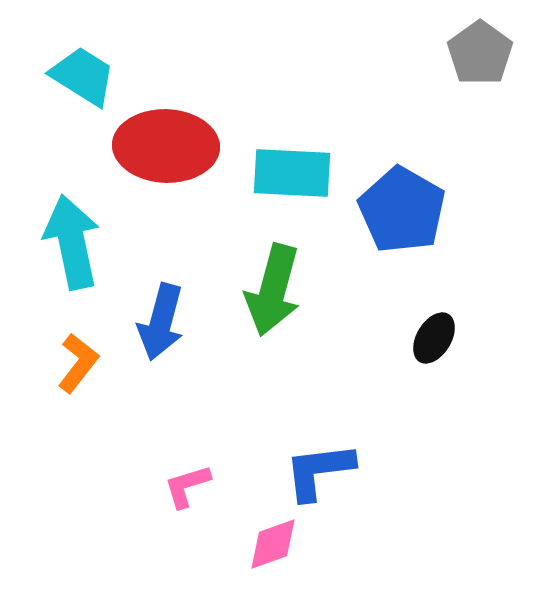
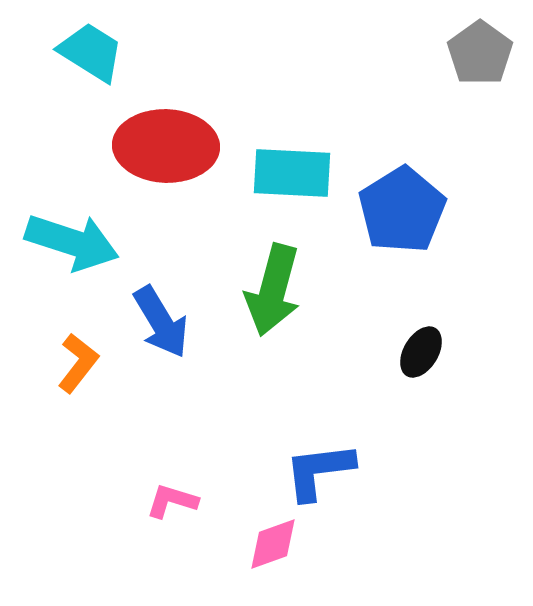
cyan trapezoid: moved 8 px right, 24 px up
blue pentagon: rotated 10 degrees clockwise
cyan arrow: rotated 120 degrees clockwise
blue arrow: rotated 46 degrees counterclockwise
black ellipse: moved 13 px left, 14 px down
pink L-shape: moved 15 px left, 15 px down; rotated 34 degrees clockwise
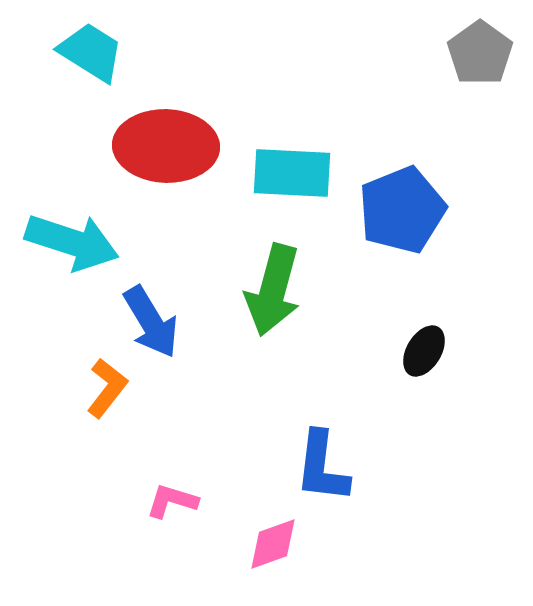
blue pentagon: rotated 10 degrees clockwise
blue arrow: moved 10 px left
black ellipse: moved 3 px right, 1 px up
orange L-shape: moved 29 px right, 25 px down
blue L-shape: moved 3 px right, 4 px up; rotated 76 degrees counterclockwise
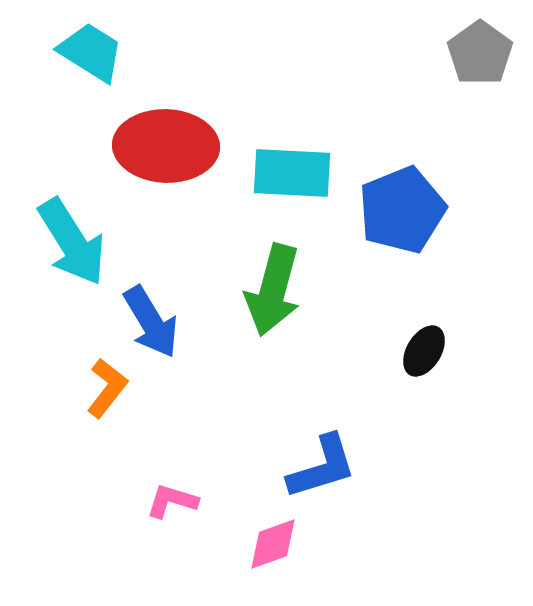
cyan arrow: rotated 40 degrees clockwise
blue L-shape: rotated 114 degrees counterclockwise
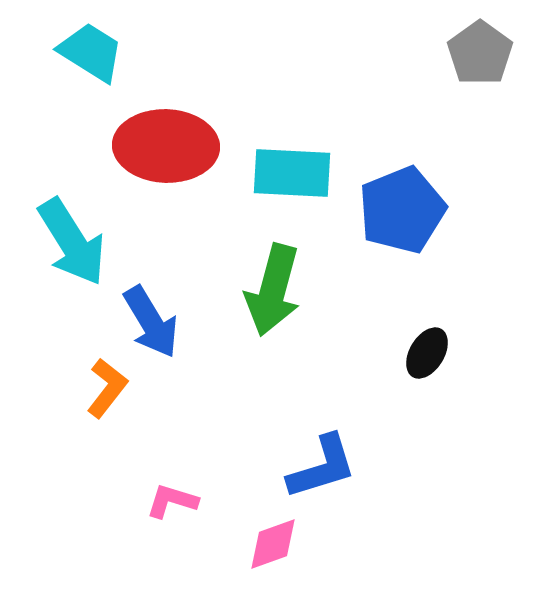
black ellipse: moved 3 px right, 2 px down
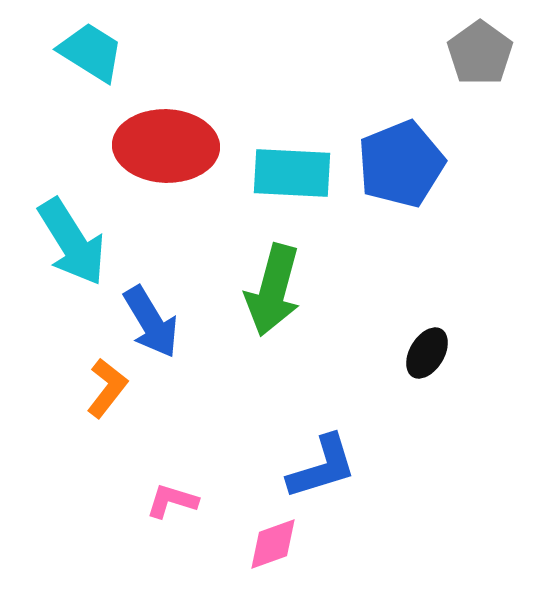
blue pentagon: moved 1 px left, 46 px up
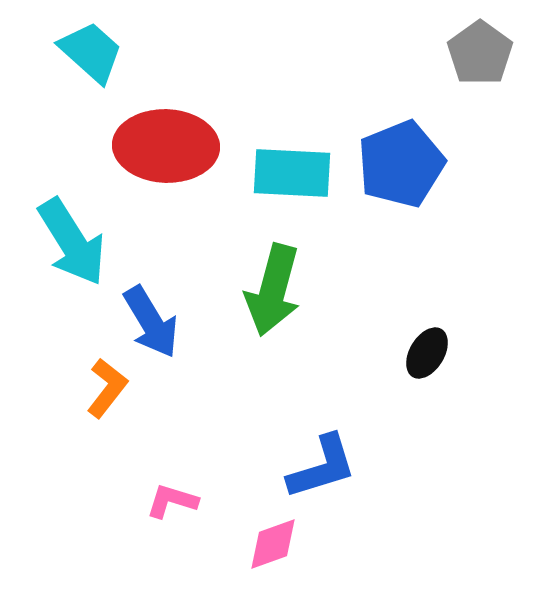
cyan trapezoid: rotated 10 degrees clockwise
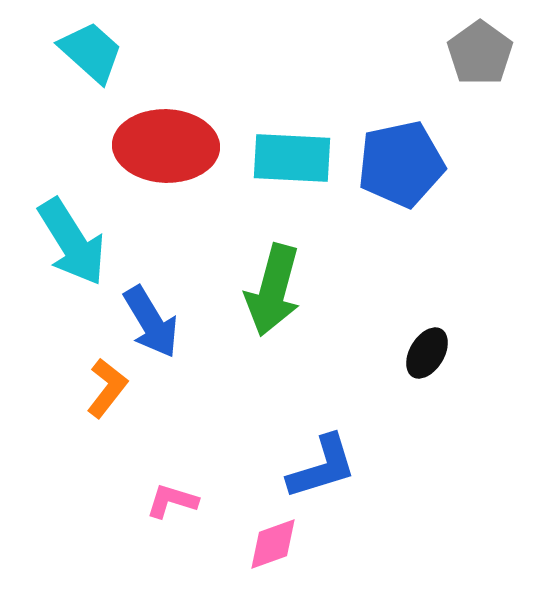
blue pentagon: rotated 10 degrees clockwise
cyan rectangle: moved 15 px up
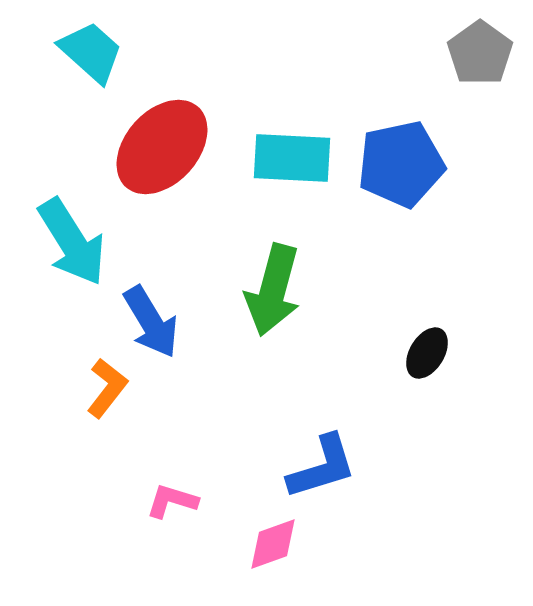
red ellipse: moved 4 px left, 1 px down; rotated 50 degrees counterclockwise
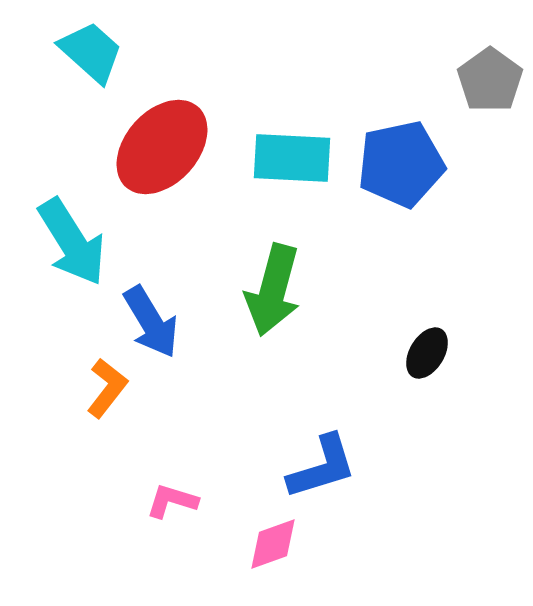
gray pentagon: moved 10 px right, 27 px down
